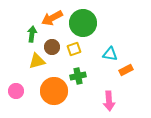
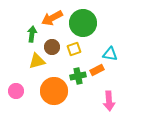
orange rectangle: moved 29 px left
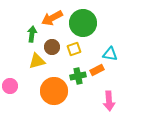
pink circle: moved 6 px left, 5 px up
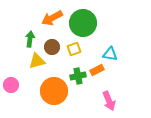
green arrow: moved 2 px left, 5 px down
pink circle: moved 1 px right, 1 px up
pink arrow: rotated 18 degrees counterclockwise
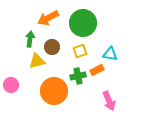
orange arrow: moved 4 px left
yellow square: moved 6 px right, 2 px down
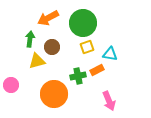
yellow square: moved 7 px right, 4 px up
orange circle: moved 3 px down
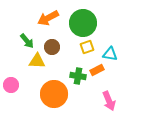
green arrow: moved 3 px left, 2 px down; rotated 133 degrees clockwise
yellow triangle: rotated 18 degrees clockwise
green cross: rotated 21 degrees clockwise
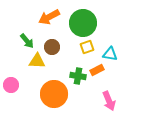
orange arrow: moved 1 px right, 1 px up
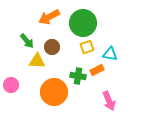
orange circle: moved 2 px up
